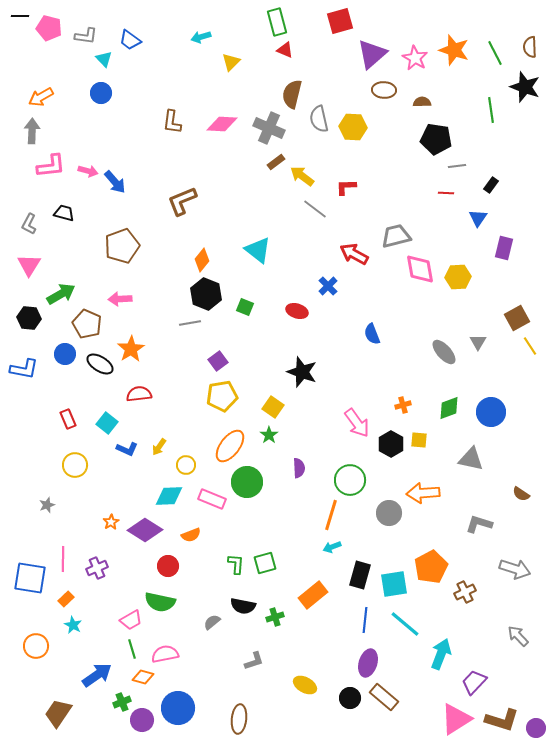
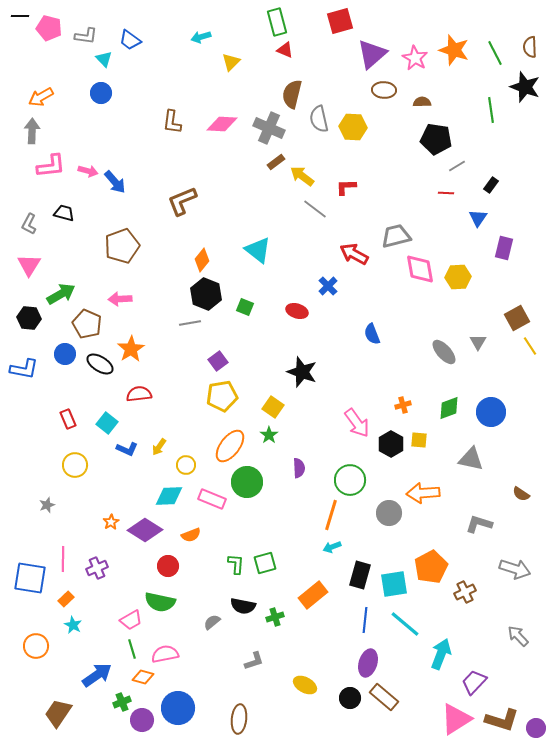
gray line at (457, 166): rotated 24 degrees counterclockwise
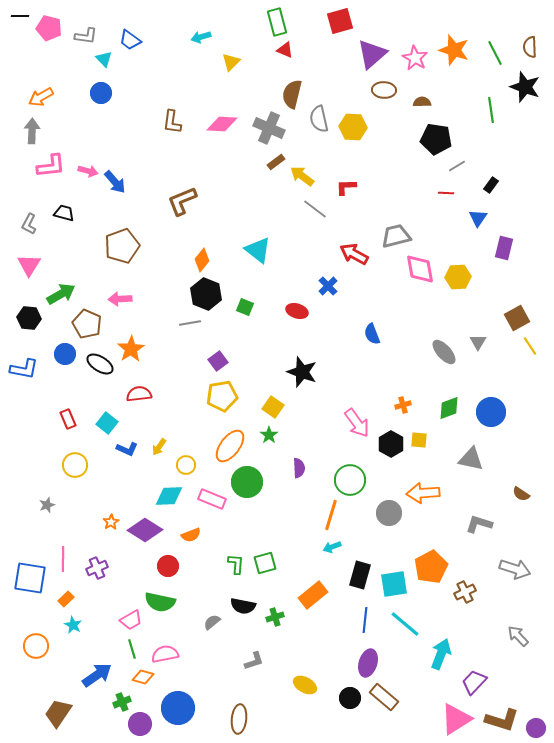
purple circle at (142, 720): moved 2 px left, 4 px down
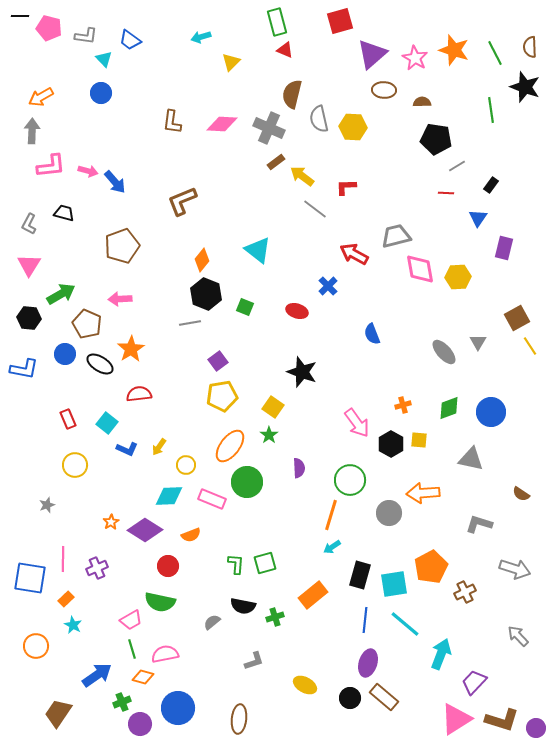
cyan arrow at (332, 547): rotated 12 degrees counterclockwise
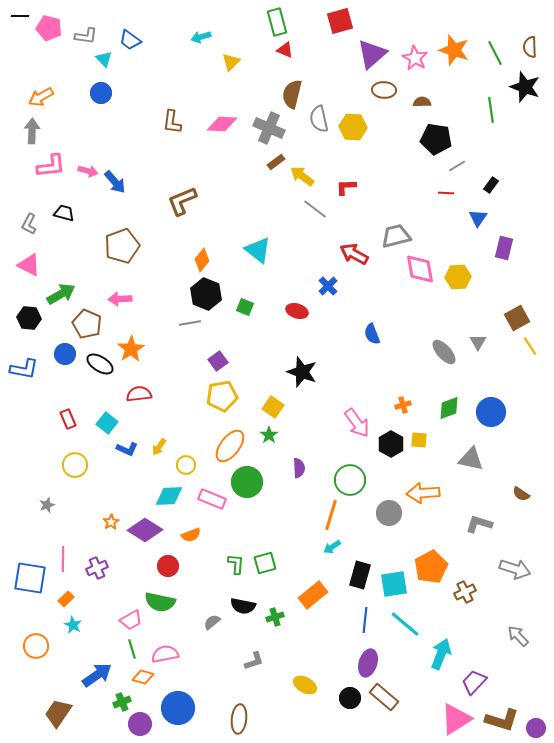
pink triangle at (29, 265): rotated 35 degrees counterclockwise
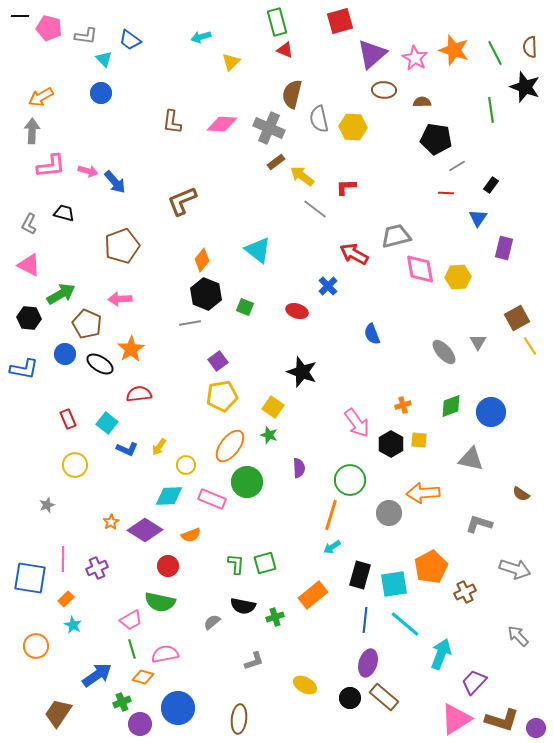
green diamond at (449, 408): moved 2 px right, 2 px up
green star at (269, 435): rotated 18 degrees counterclockwise
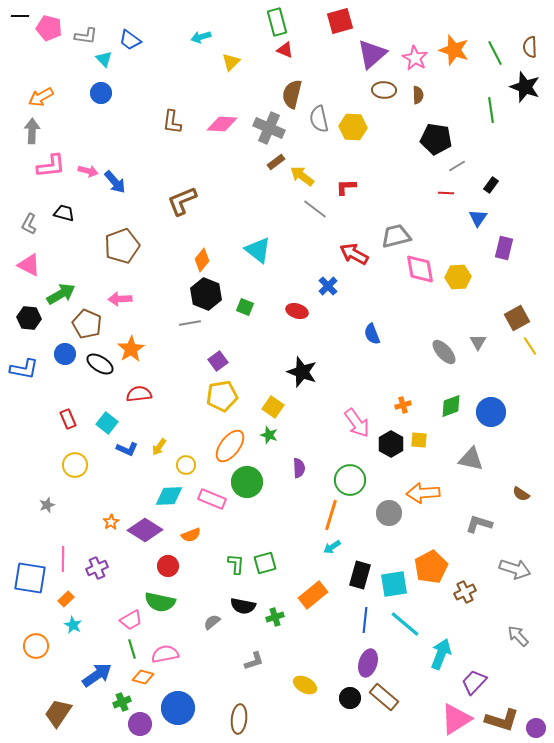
brown semicircle at (422, 102): moved 4 px left, 7 px up; rotated 90 degrees clockwise
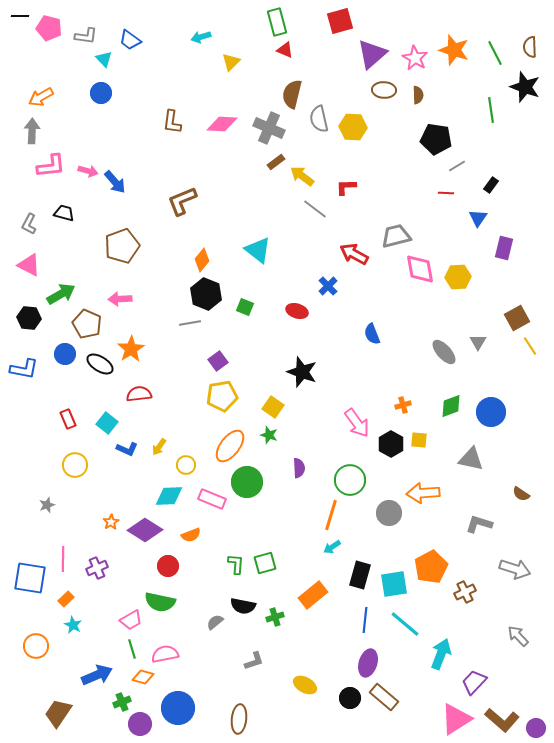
gray semicircle at (212, 622): moved 3 px right
blue arrow at (97, 675): rotated 12 degrees clockwise
brown L-shape at (502, 720): rotated 24 degrees clockwise
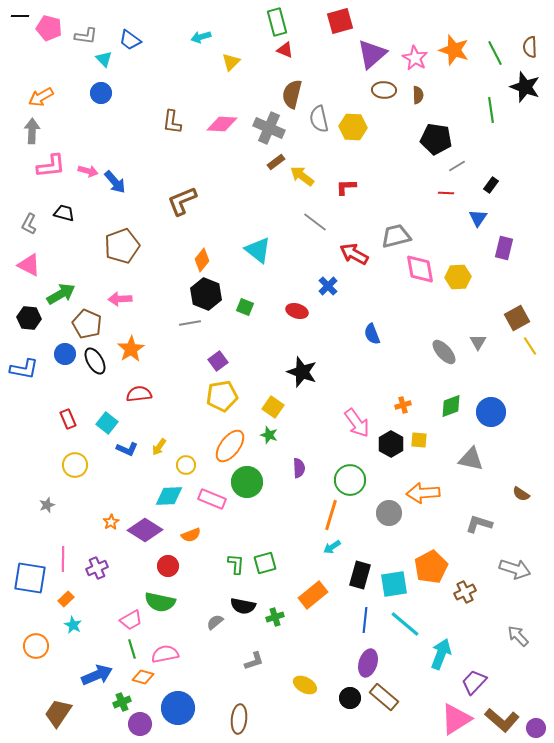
gray line at (315, 209): moved 13 px down
black ellipse at (100, 364): moved 5 px left, 3 px up; rotated 28 degrees clockwise
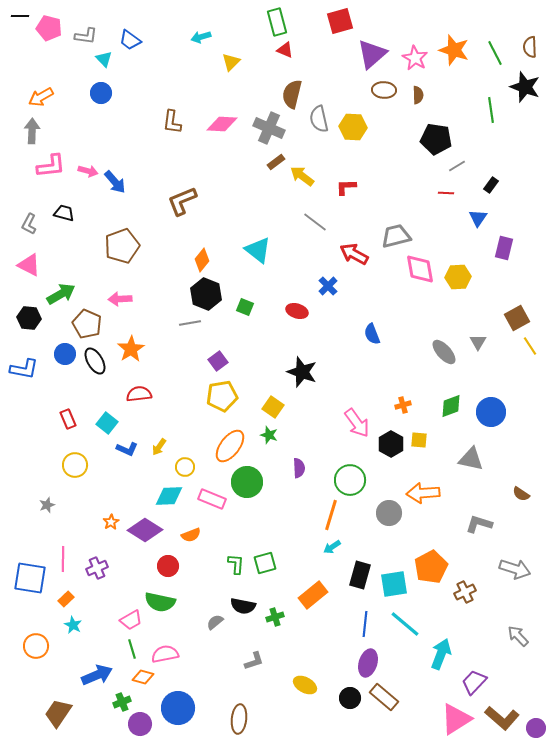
yellow circle at (186, 465): moved 1 px left, 2 px down
blue line at (365, 620): moved 4 px down
brown L-shape at (502, 720): moved 2 px up
